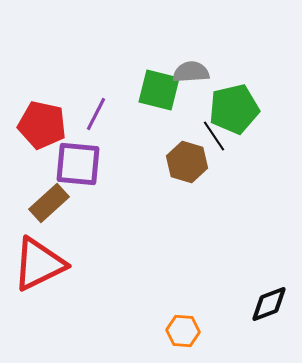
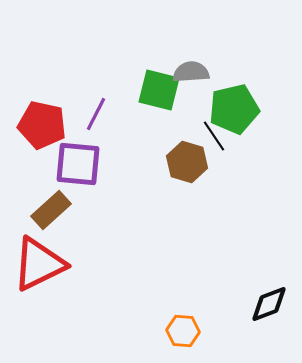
brown rectangle: moved 2 px right, 7 px down
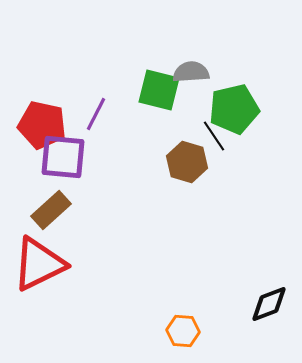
purple square: moved 15 px left, 7 px up
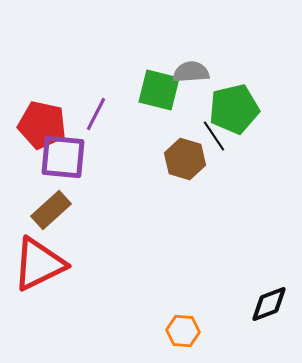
brown hexagon: moved 2 px left, 3 px up
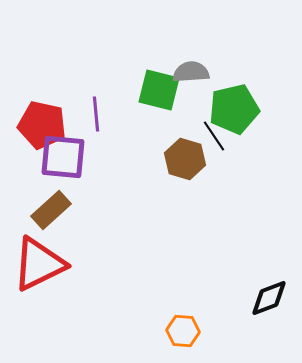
purple line: rotated 32 degrees counterclockwise
black diamond: moved 6 px up
